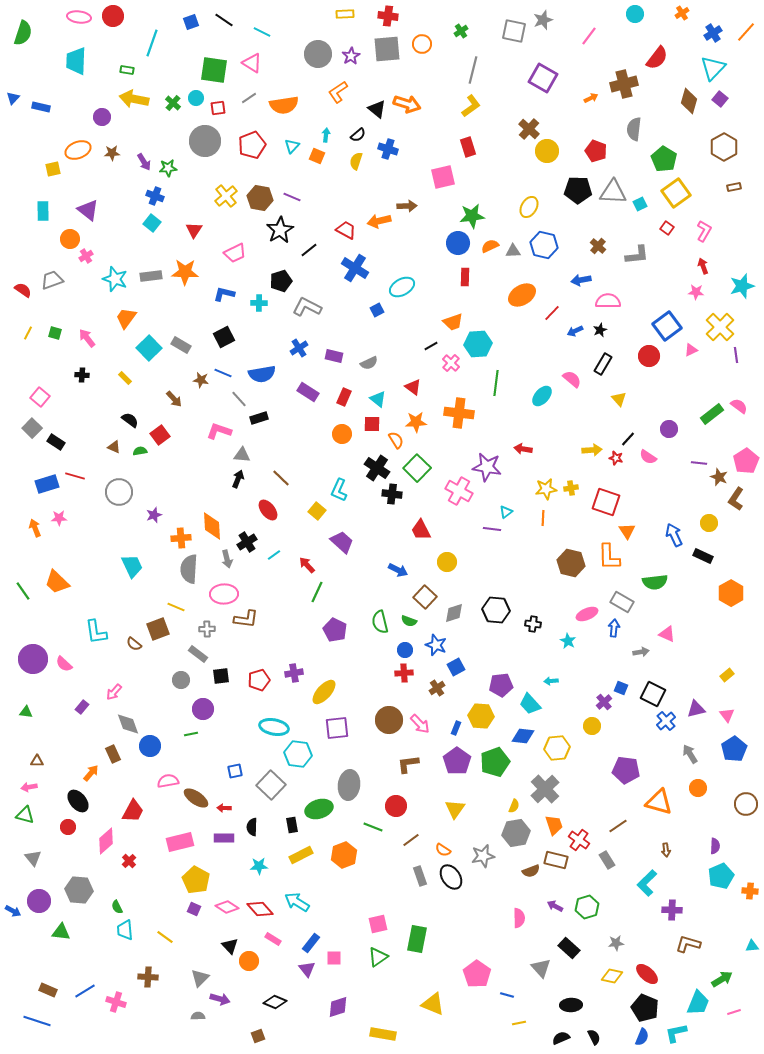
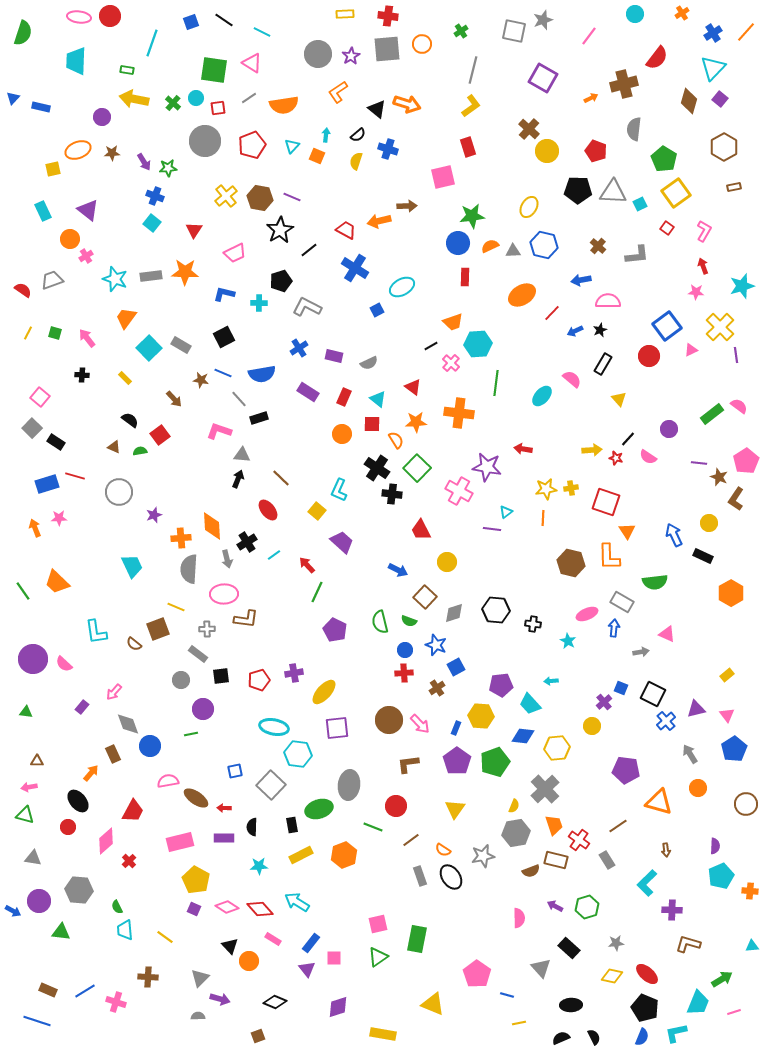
red circle at (113, 16): moved 3 px left
cyan rectangle at (43, 211): rotated 24 degrees counterclockwise
gray triangle at (33, 858): rotated 42 degrees counterclockwise
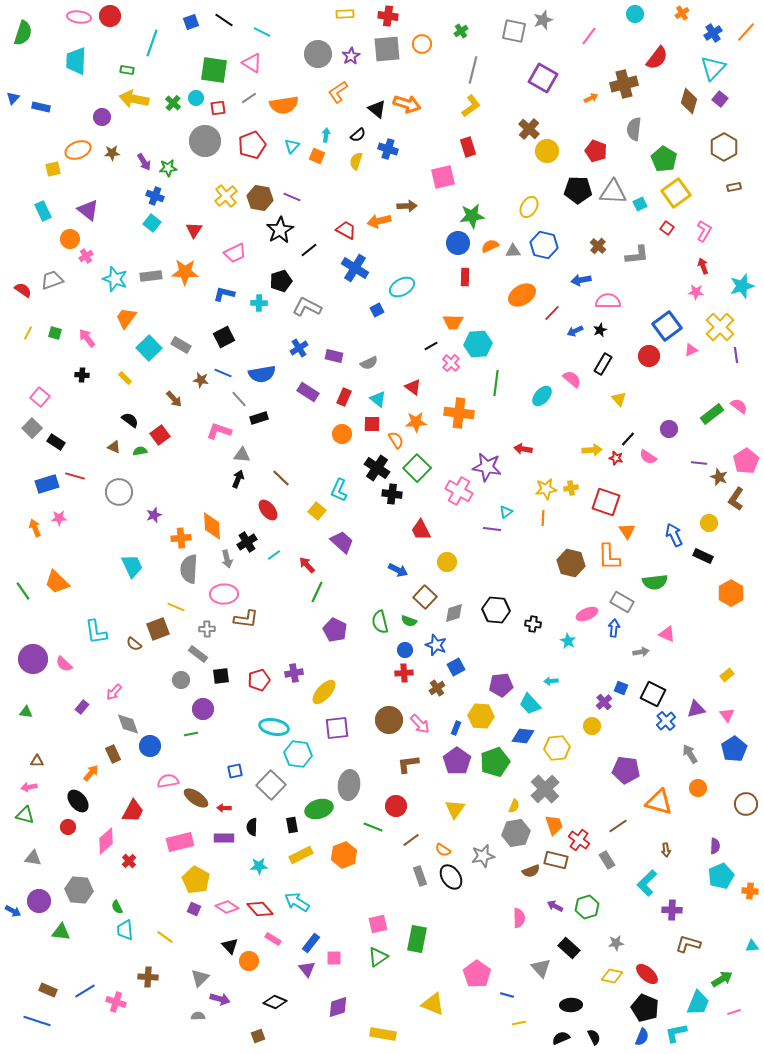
orange trapezoid at (453, 322): rotated 20 degrees clockwise
